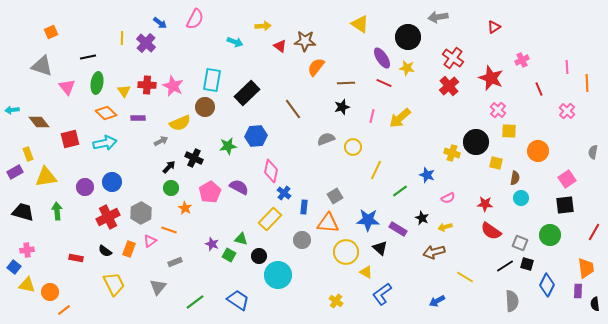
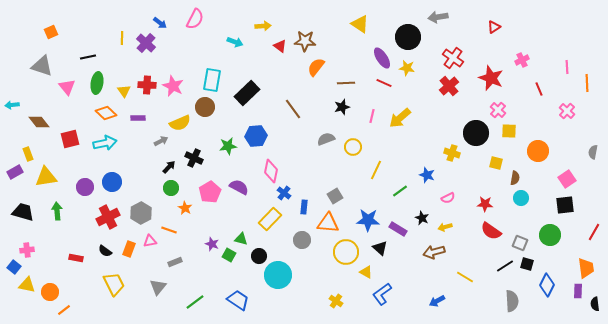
cyan arrow at (12, 110): moved 5 px up
black circle at (476, 142): moved 9 px up
pink triangle at (150, 241): rotated 24 degrees clockwise
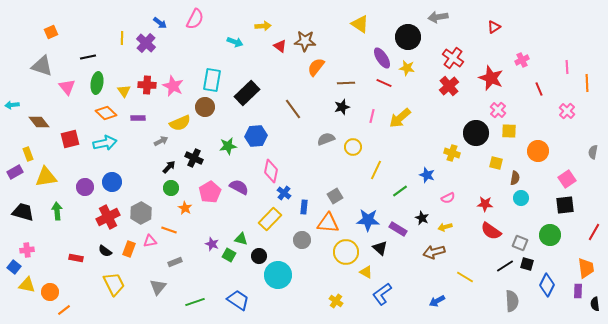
green line at (195, 302): rotated 18 degrees clockwise
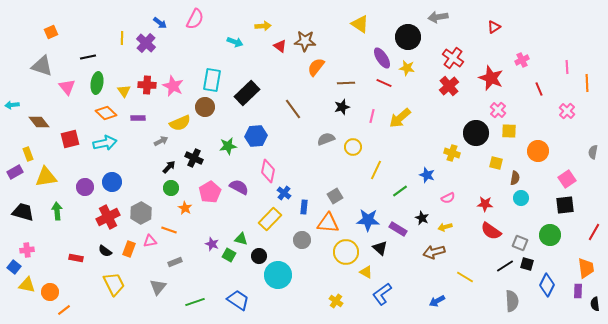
pink diamond at (271, 171): moved 3 px left
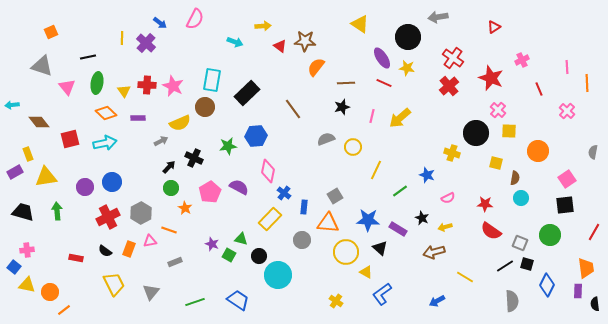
gray triangle at (158, 287): moved 7 px left, 5 px down
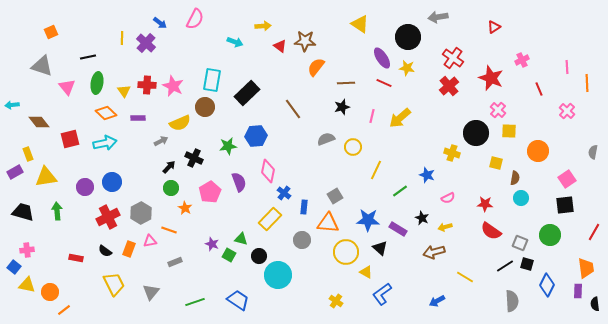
purple semicircle at (239, 187): moved 5 px up; rotated 42 degrees clockwise
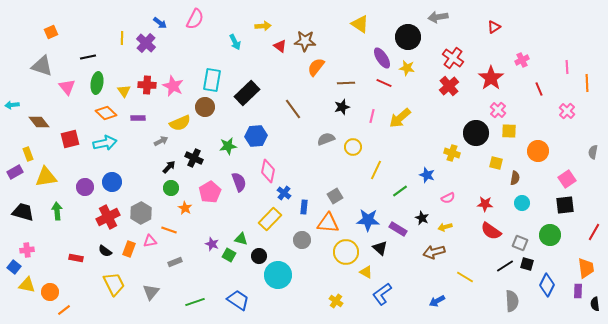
cyan arrow at (235, 42): rotated 42 degrees clockwise
red star at (491, 78): rotated 15 degrees clockwise
cyan circle at (521, 198): moved 1 px right, 5 px down
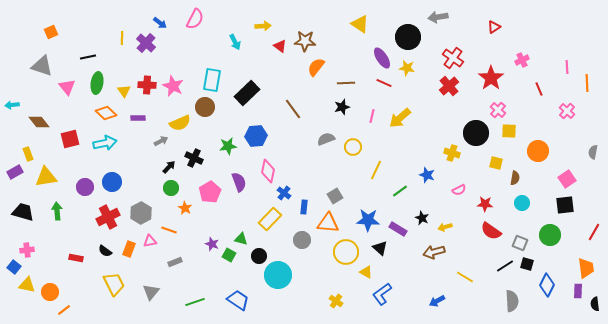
pink semicircle at (448, 198): moved 11 px right, 8 px up
